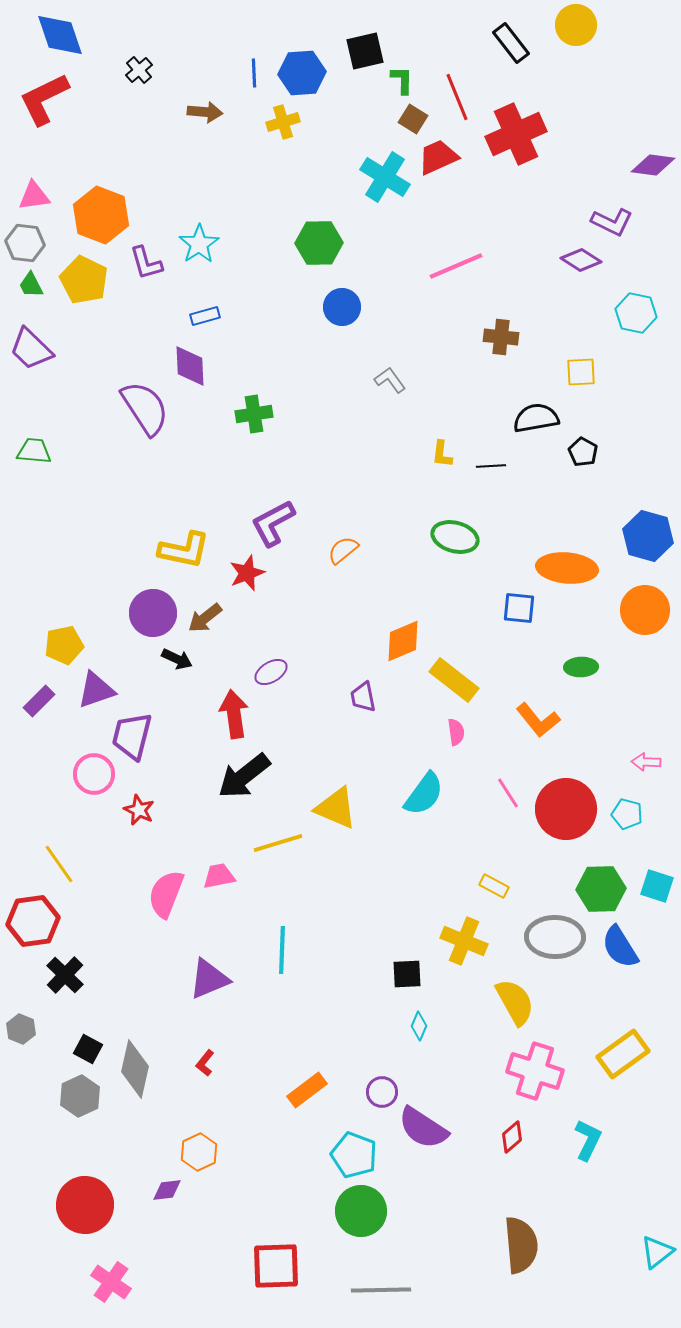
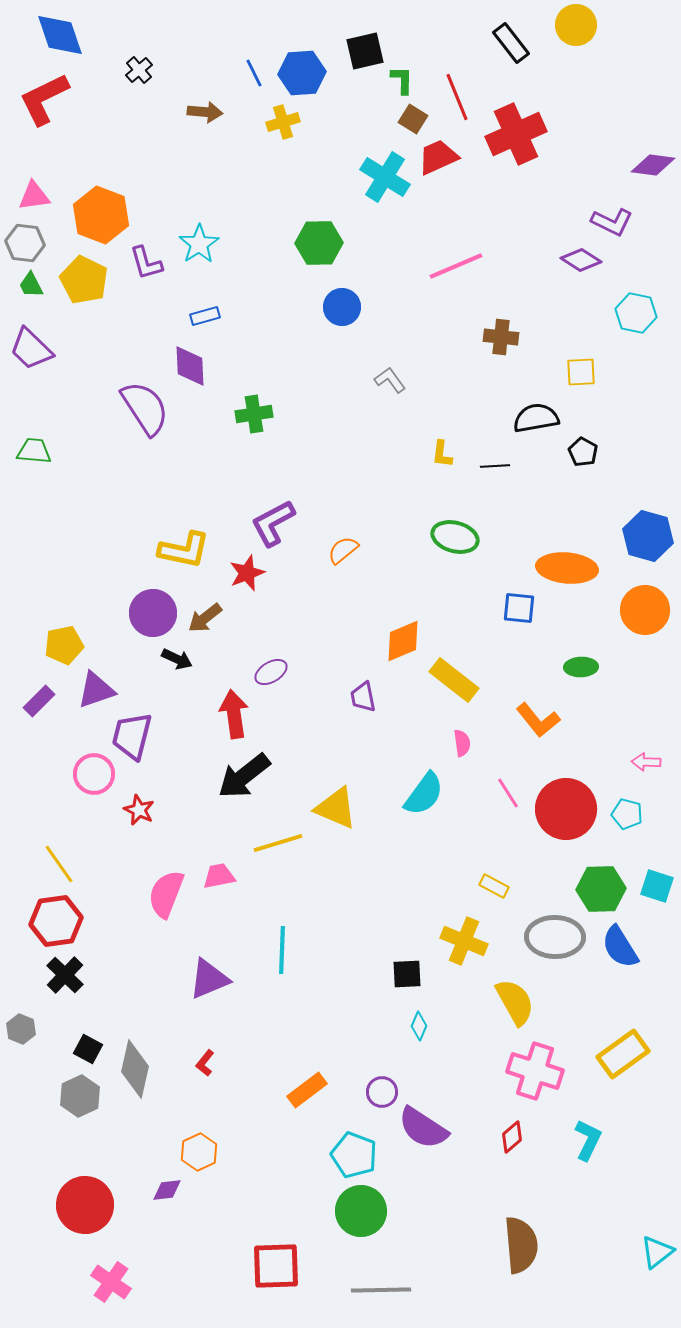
blue line at (254, 73): rotated 24 degrees counterclockwise
black line at (491, 466): moved 4 px right
pink semicircle at (456, 732): moved 6 px right, 11 px down
red hexagon at (33, 921): moved 23 px right
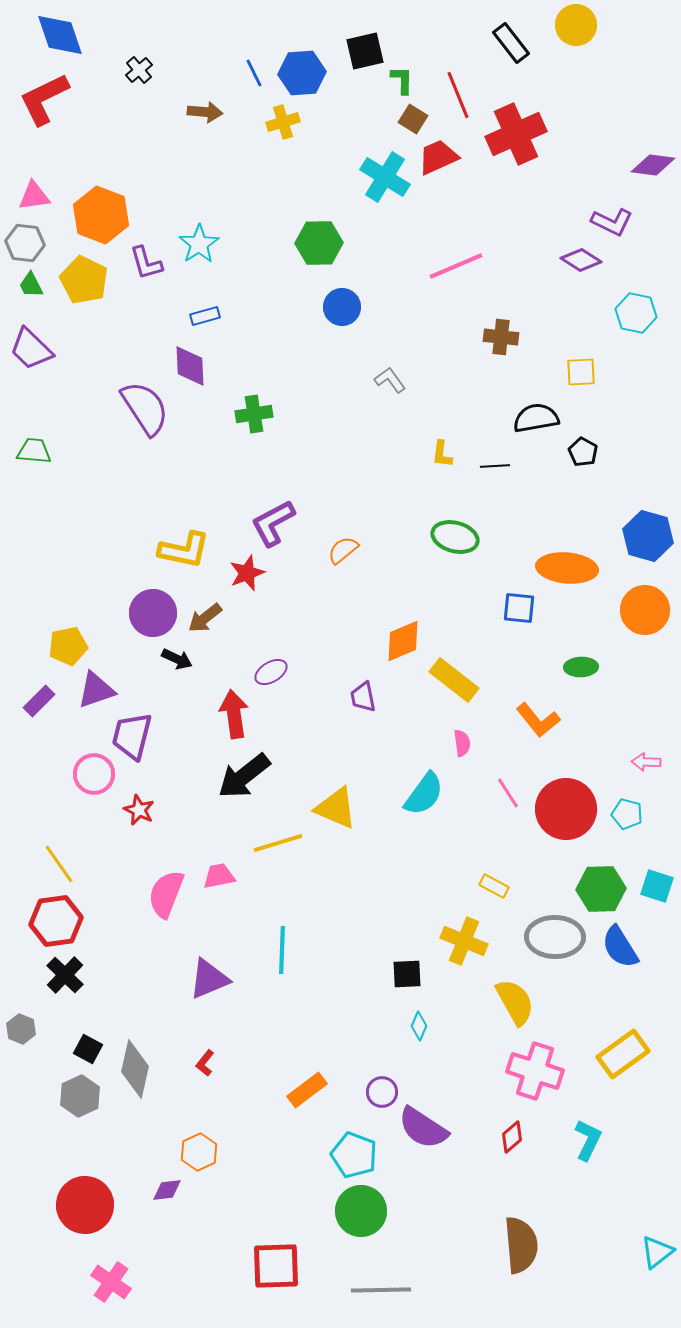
red line at (457, 97): moved 1 px right, 2 px up
yellow pentagon at (64, 645): moved 4 px right, 1 px down
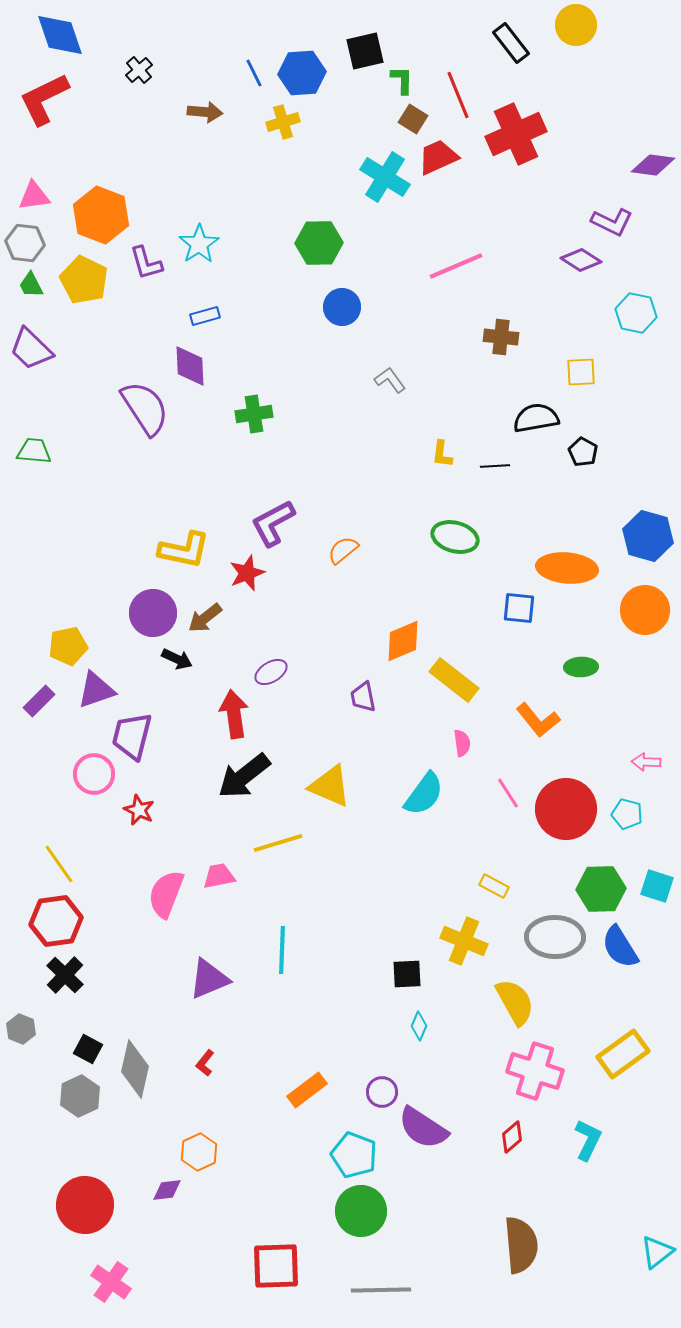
yellow triangle at (336, 808): moved 6 px left, 22 px up
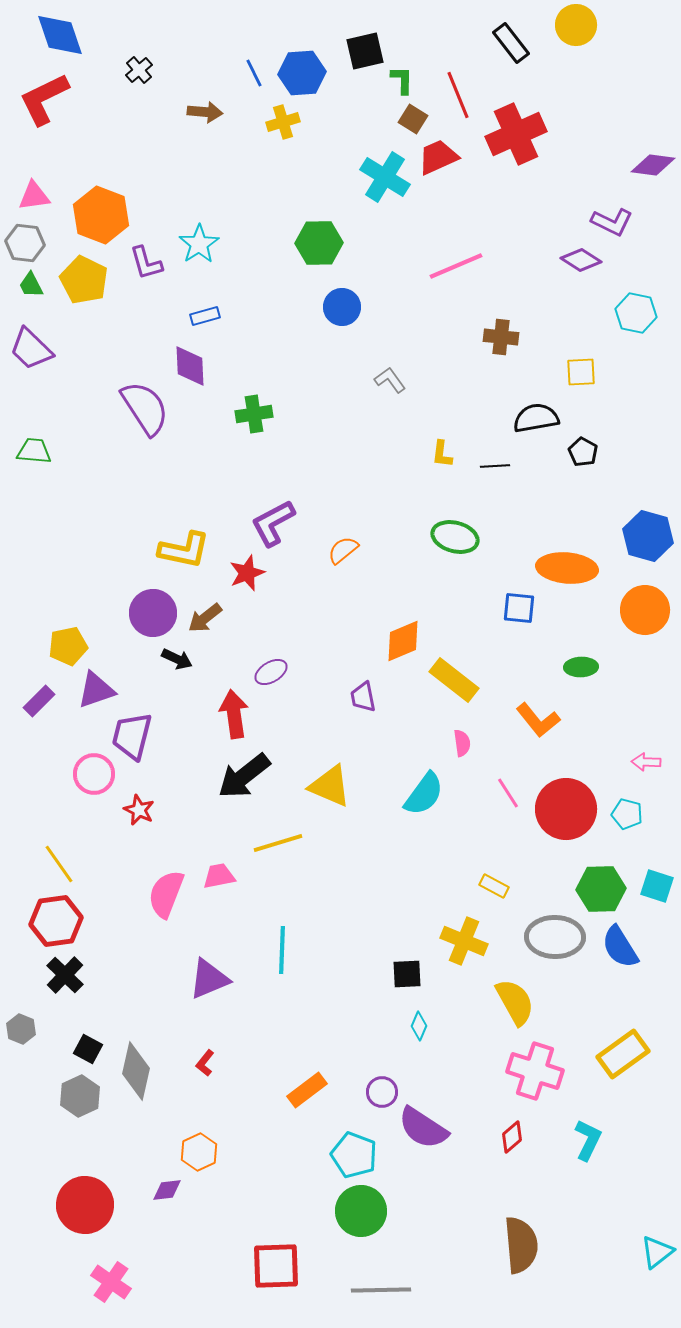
gray diamond at (135, 1069): moved 1 px right, 2 px down
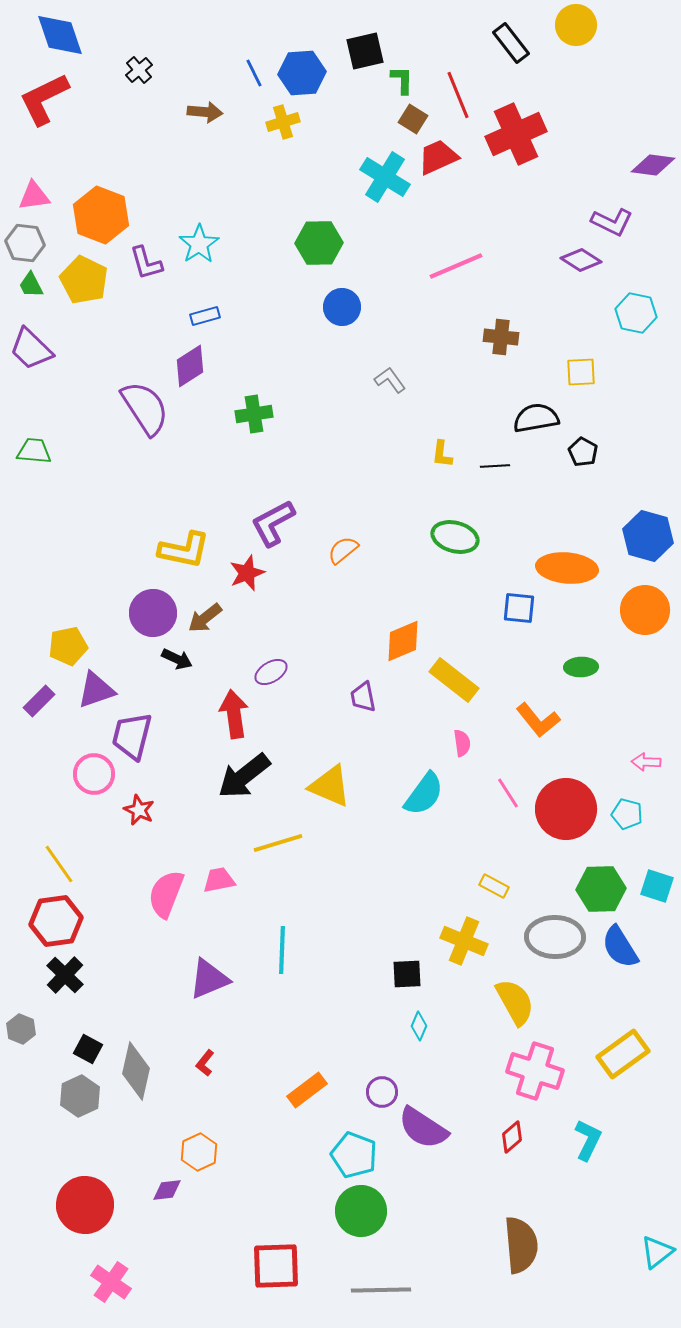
purple diamond at (190, 366): rotated 60 degrees clockwise
pink trapezoid at (219, 876): moved 4 px down
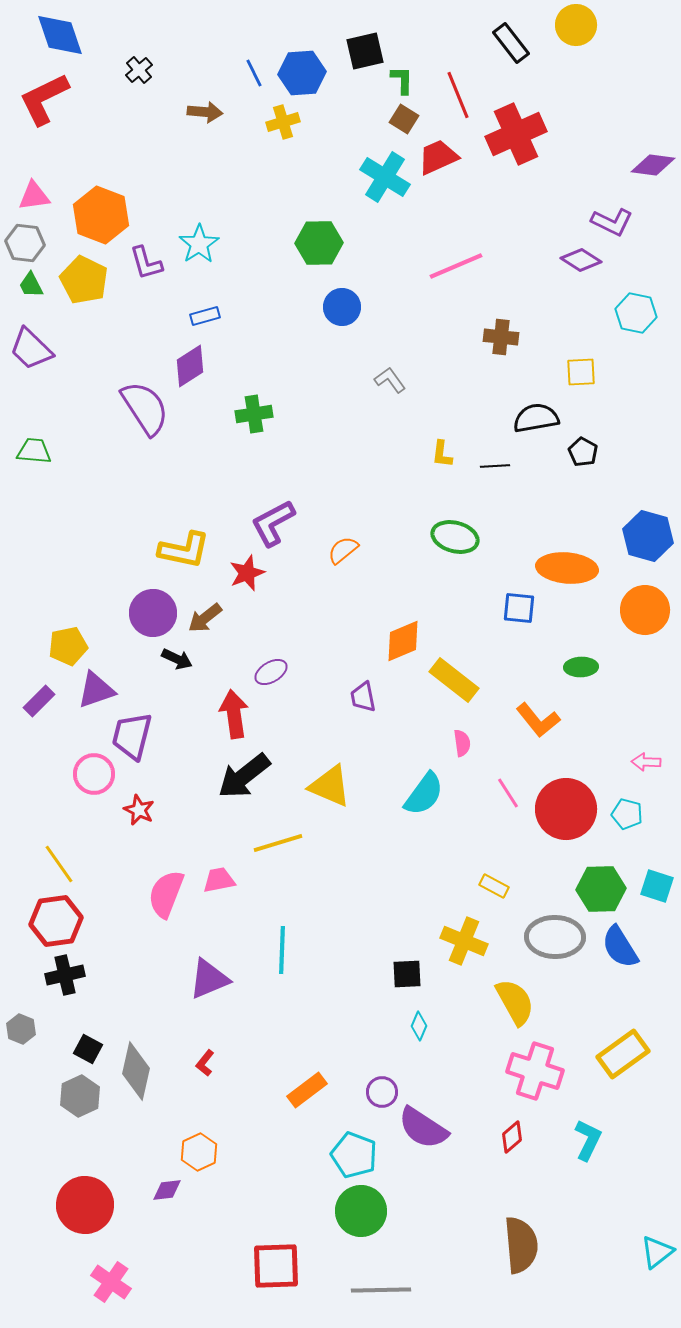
brown square at (413, 119): moved 9 px left
black cross at (65, 975): rotated 33 degrees clockwise
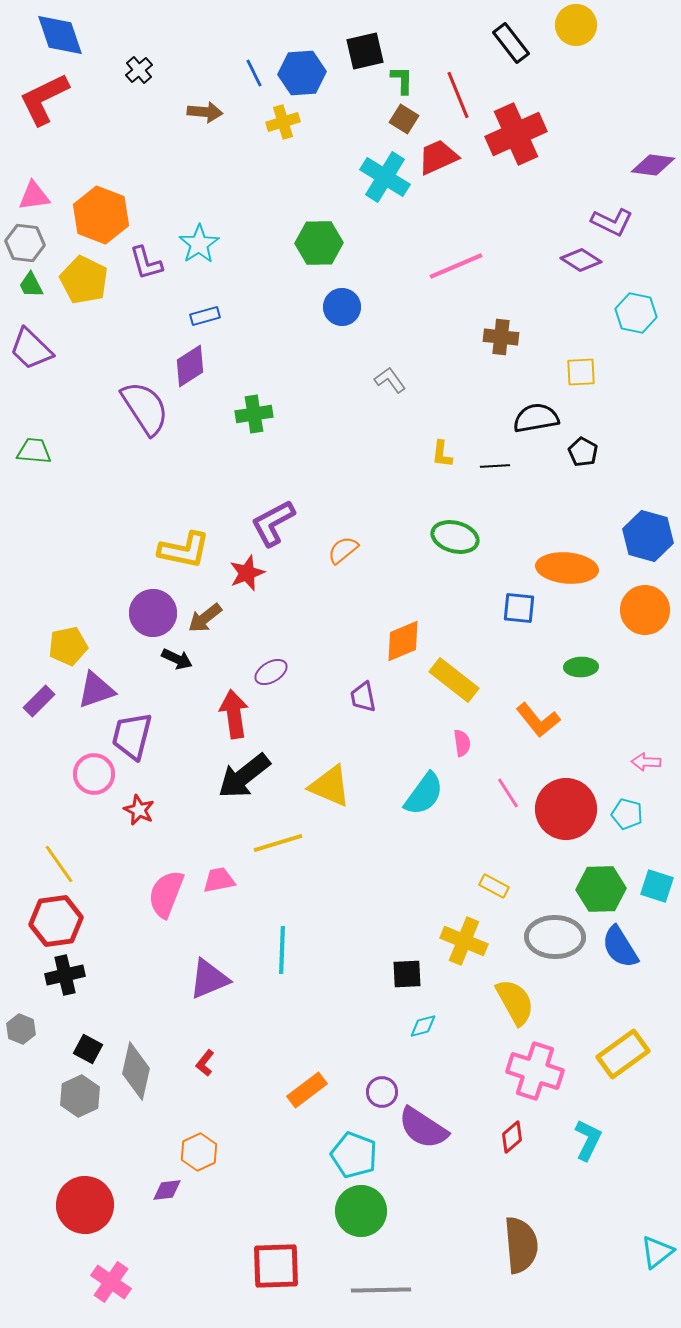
cyan diamond at (419, 1026): moved 4 px right; rotated 52 degrees clockwise
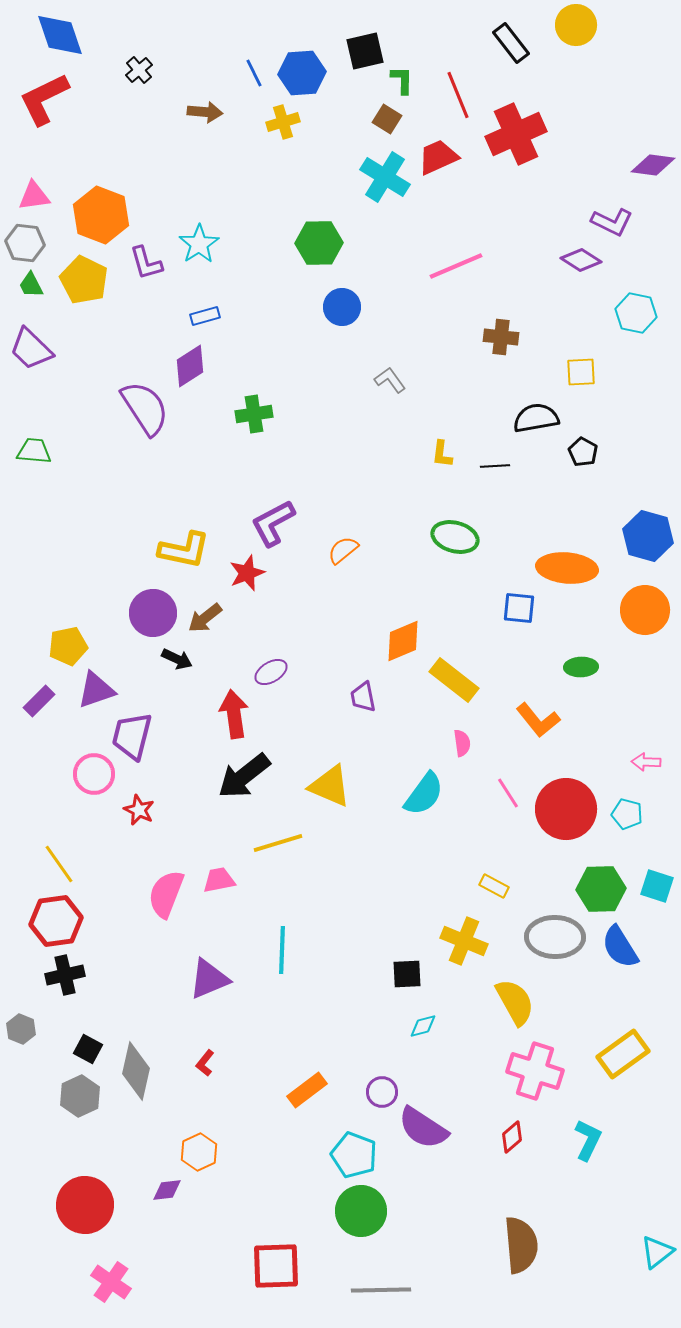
brown square at (404, 119): moved 17 px left
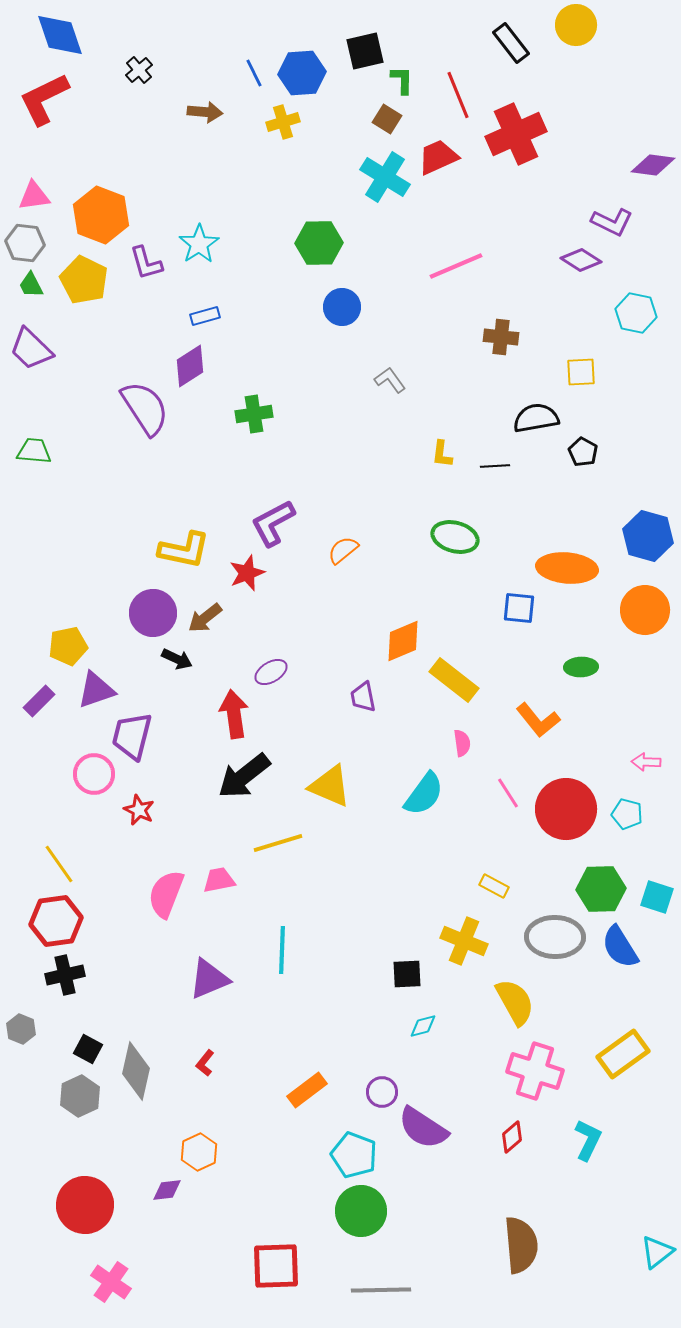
cyan square at (657, 886): moved 11 px down
